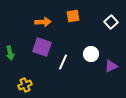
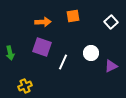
white circle: moved 1 px up
yellow cross: moved 1 px down
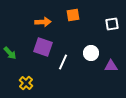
orange square: moved 1 px up
white square: moved 1 px right, 2 px down; rotated 32 degrees clockwise
purple square: moved 1 px right
green arrow: rotated 32 degrees counterclockwise
purple triangle: rotated 24 degrees clockwise
yellow cross: moved 1 px right, 3 px up; rotated 24 degrees counterclockwise
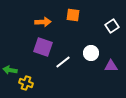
orange square: rotated 16 degrees clockwise
white square: moved 2 px down; rotated 24 degrees counterclockwise
green arrow: moved 17 px down; rotated 144 degrees clockwise
white line: rotated 28 degrees clockwise
yellow cross: rotated 24 degrees counterclockwise
